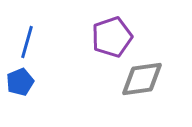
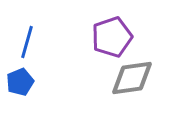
gray diamond: moved 10 px left, 1 px up
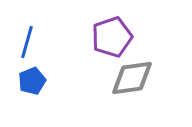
blue pentagon: moved 12 px right, 1 px up
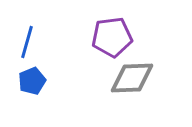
purple pentagon: rotated 12 degrees clockwise
gray diamond: rotated 6 degrees clockwise
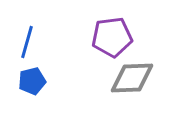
blue pentagon: rotated 8 degrees clockwise
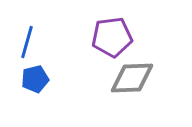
blue pentagon: moved 3 px right, 2 px up
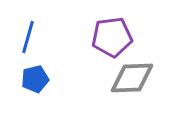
blue line: moved 1 px right, 5 px up
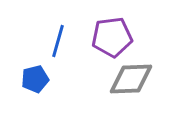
blue line: moved 30 px right, 4 px down
gray diamond: moved 1 px left, 1 px down
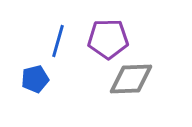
purple pentagon: moved 4 px left, 2 px down; rotated 6 degrees clockwise
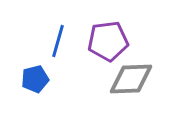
purple pentagon: moved 2 px down; rotated 6 degrees counterclockwise
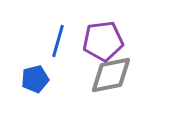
purple pentagon: moved 5 px left
gray diamond: moved 20 px left, 4 px up; rotated 9 degrees counterclockwise
